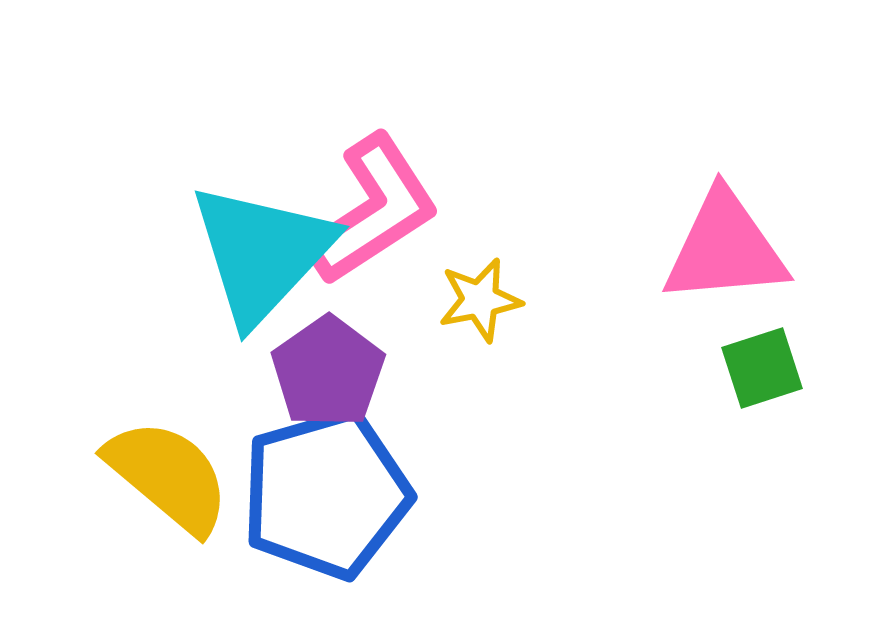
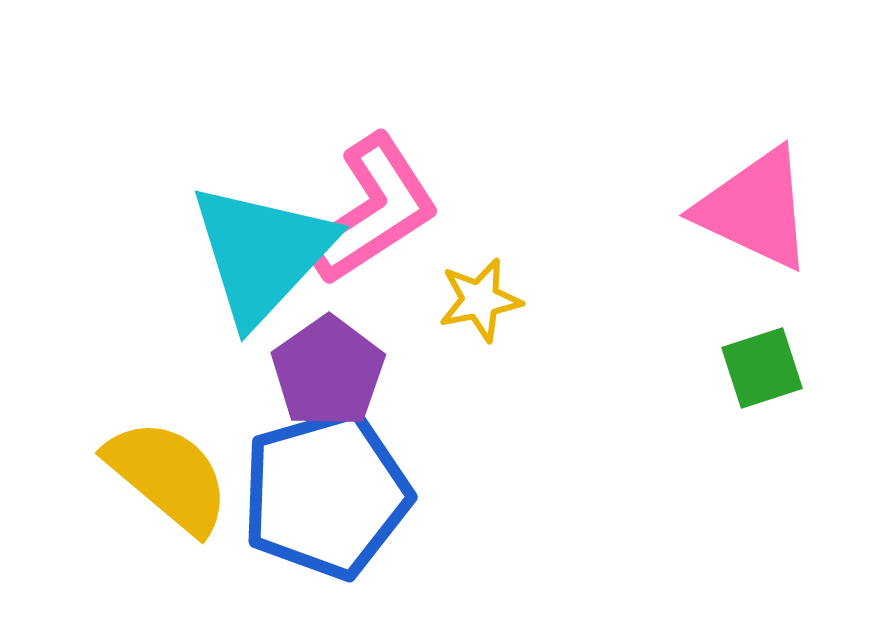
pink triangle: moved 30 px right, 39 px up; rotated 30 degrees clockwise
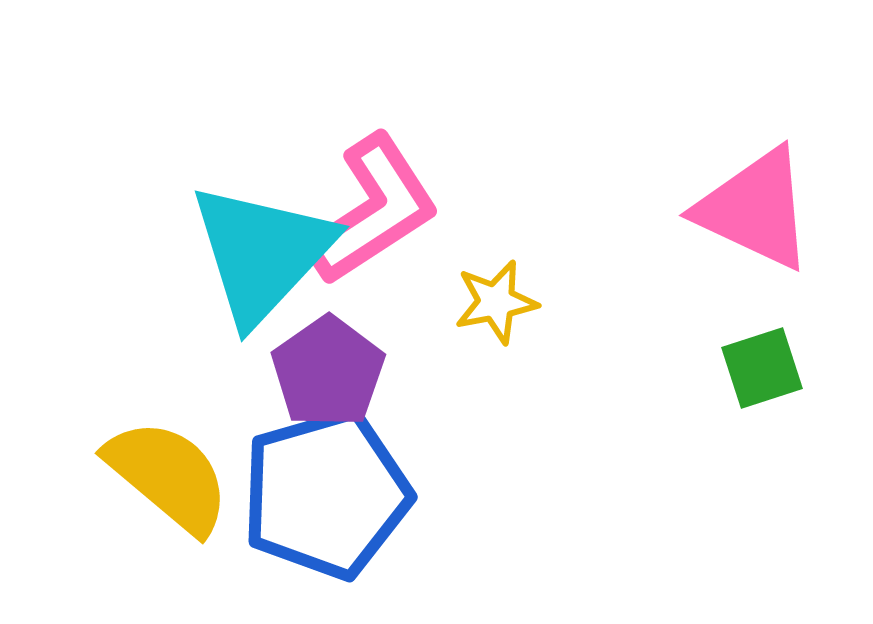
yellow star: moved 16 px right, 2 px down
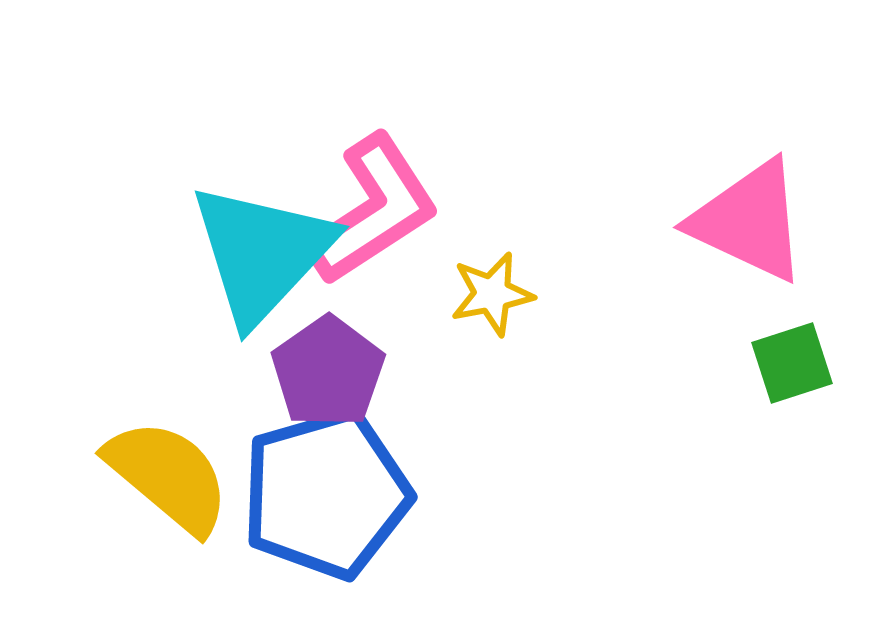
pink triangle: moved 6 px left, 12 px down
yellow star: moved 4 px left, 8 px up
green square: moved 30 px right, 5 px up
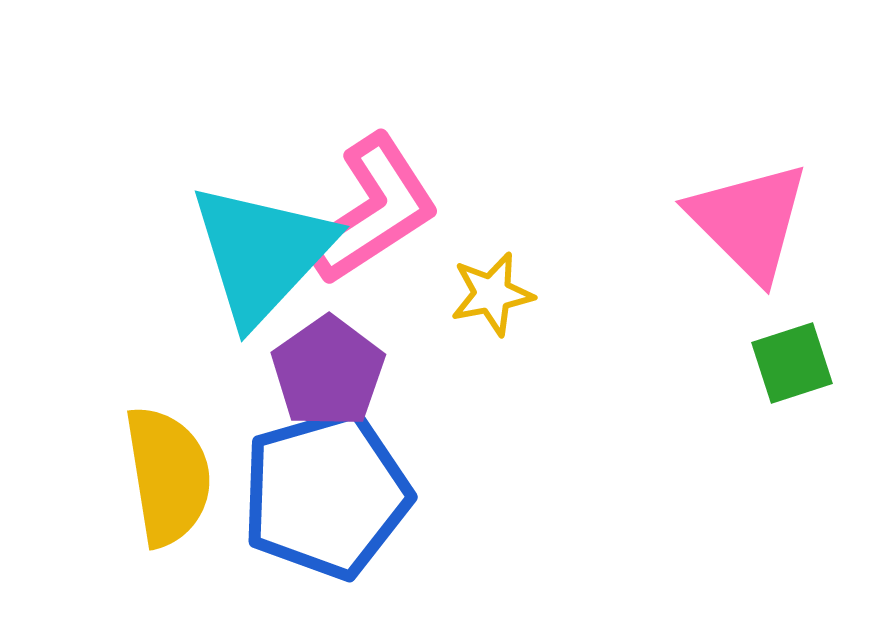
pink triangle: rotated 20 degrees clockwise
yellow semicircle: rotated 41 degrees clockwise
